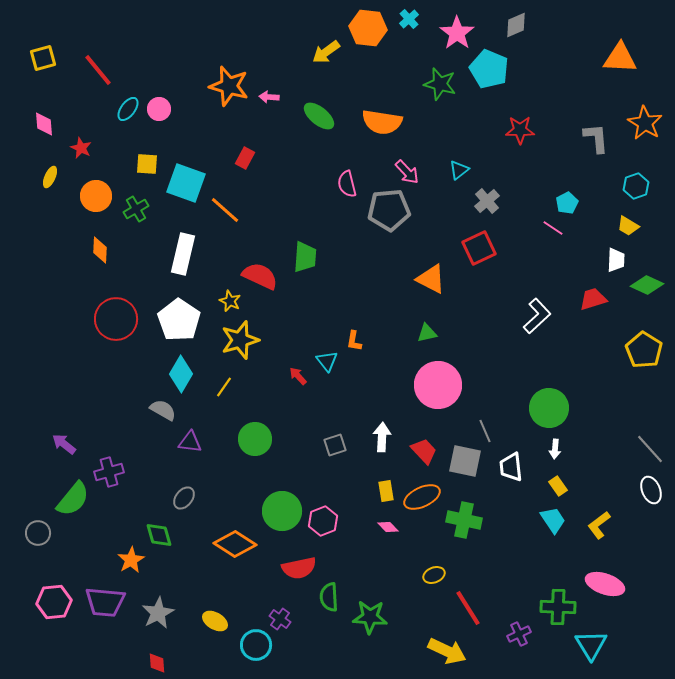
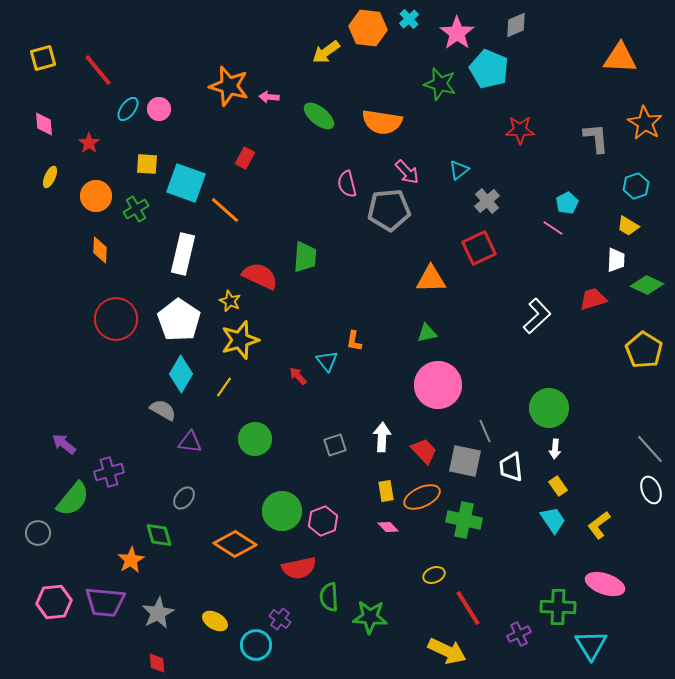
red star at (81, 148): moved 8 px right, 5 px up; rotated 10 degrees clockwise
orange triangle at (431, 279): rotated 28 degrees counterclockwise
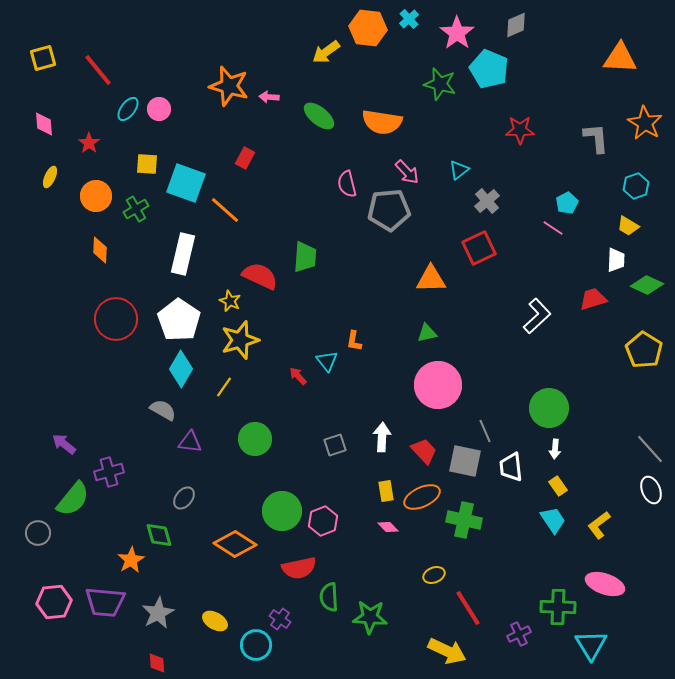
cyan diamond at (181, 374): moved 5 px up
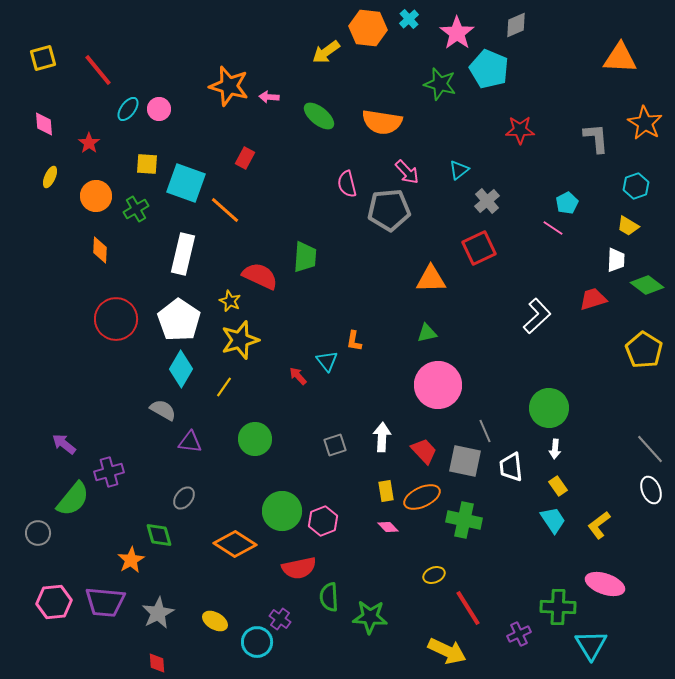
green diamond at (647, 285): rotated 12 degrees clockwise
cyan circle at (256, 645): moved 1 px right, 3 px up
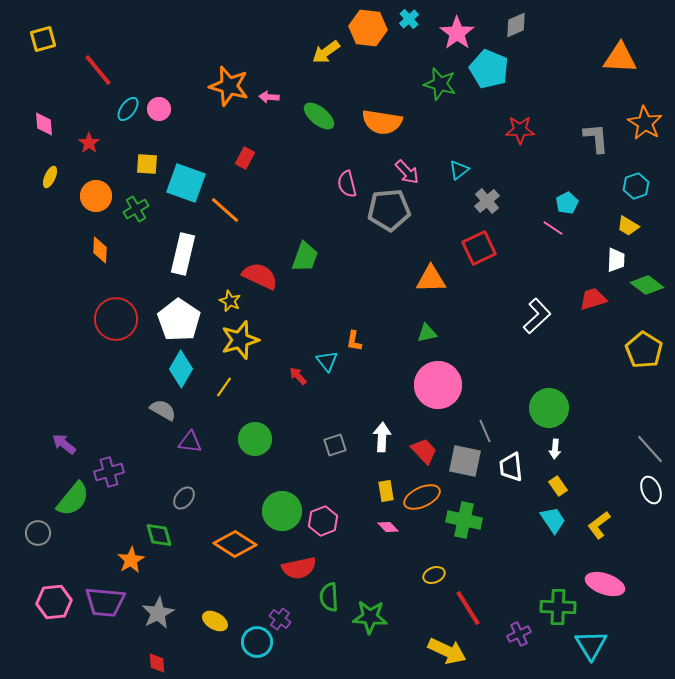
yellow square at (43, 58): moved 19 px up
green trapezoid at (305, 257): rotated 16 degrees clockwise
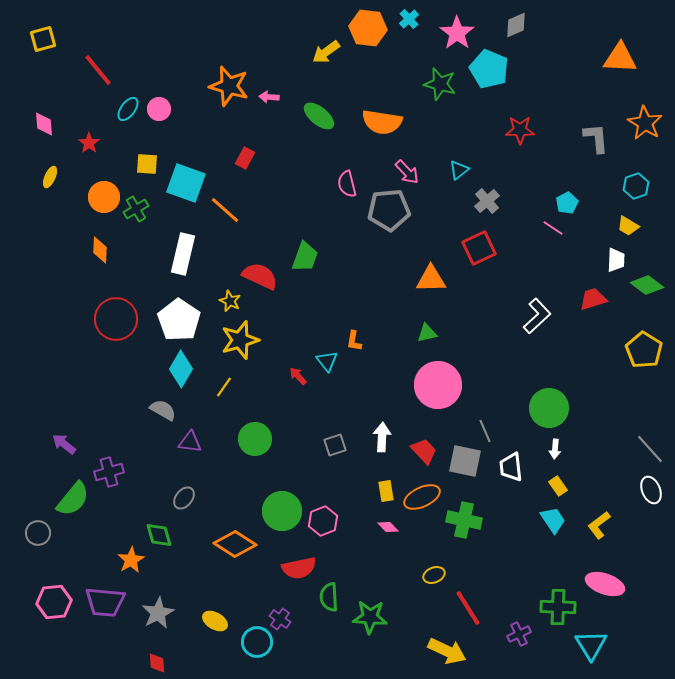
orange circle at (96, 196): moved 8 px right, 1 px down
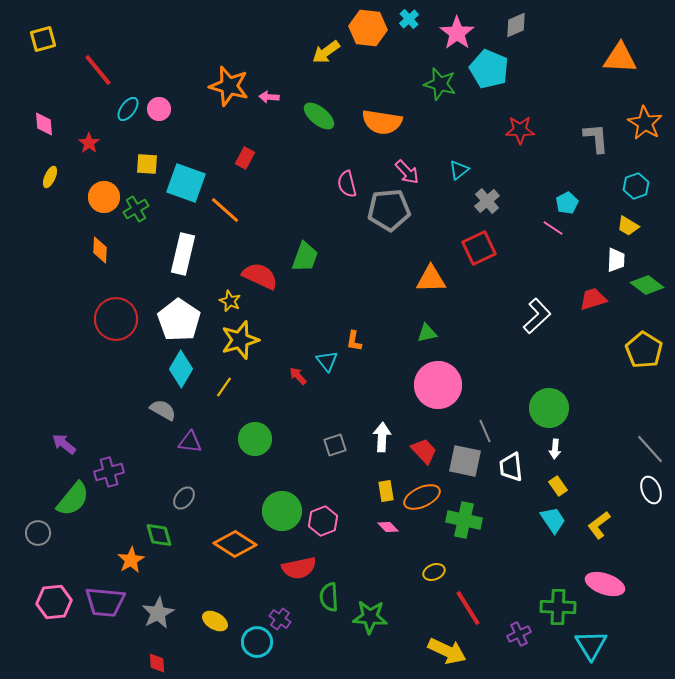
yellow ellipse at (434, 575): moved 3 px up
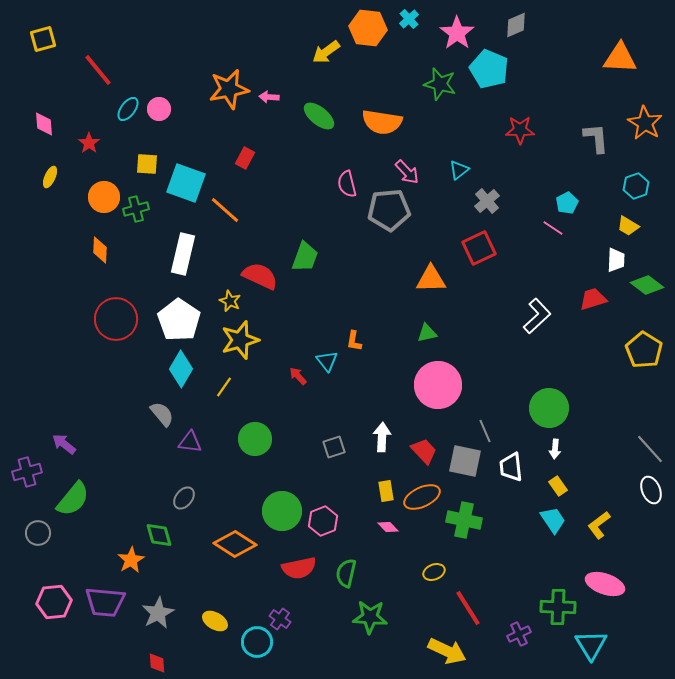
orange star at (229, 86): moved 3 px down; rotated 27 degrees counterclockwise
green cross at (136, 209): rotated 15 degrees clockwise
gray semicircle at (163, 410): moved 1 px left, 4 px down; rotated 20 degrees clockwise
gray square at (335, 445): moved 1 px left, 2 px down
purple cross at (109, 472): moved 82 px left
green semicircle at (329, 597): moved 17 px right, 24 px up; rotated 16 degrees clockwise
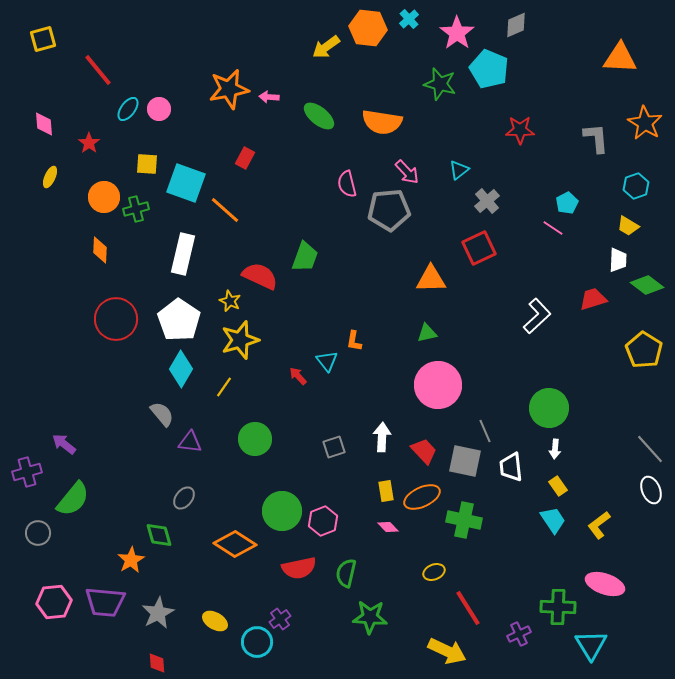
yellow arrow at (326, 52): moved 5 px up
white trapezoid at (616, 260): moved 2 px right
purple cross at (280, 619): rotated 20 degrees clockwise
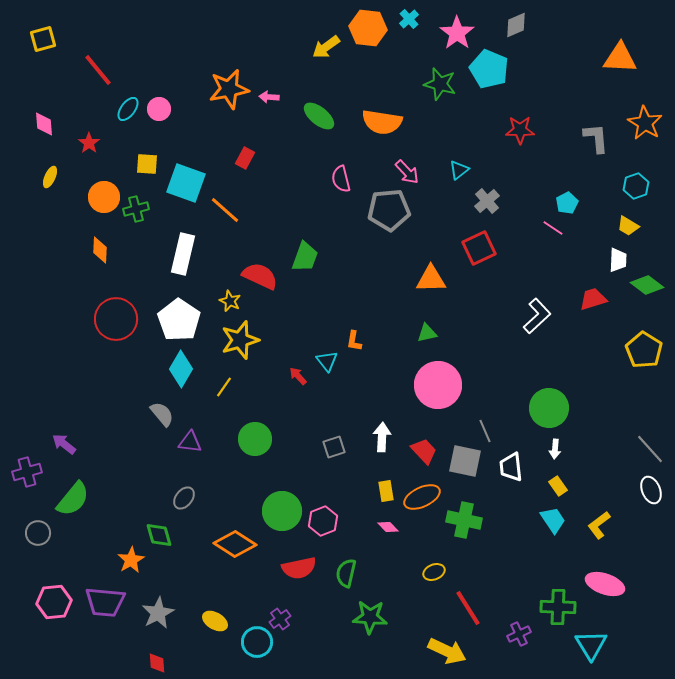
pink semicircle at (347, 184): moved 6 px left, 5 px up
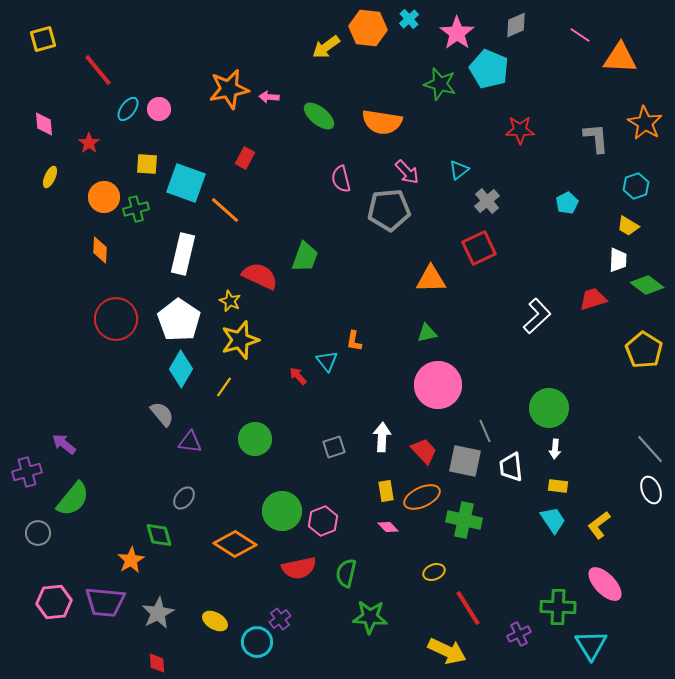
pink line at (553, 228): moved 27 px right, 193 px up
yellow rectangle at (558, 486): rotated 48 degrees counterclockwise
pink ellipse at (605, 584): rotated 27 degrees clockwise
